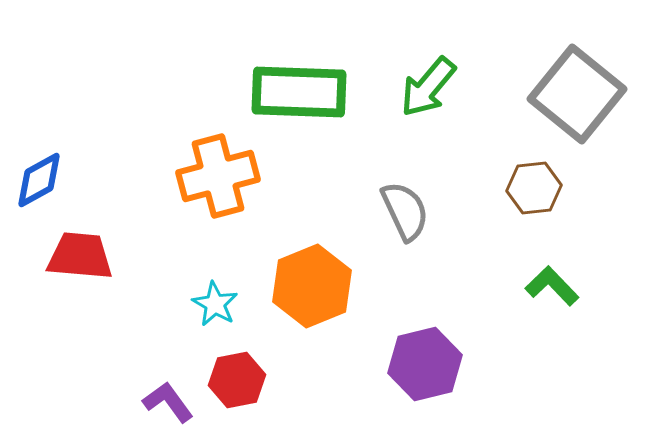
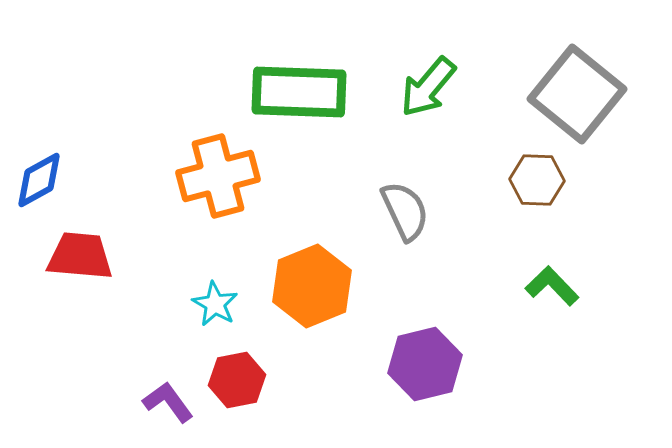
brown hexagon: moved 3 px right, 8 px up; rotated 8 degrees clockwise
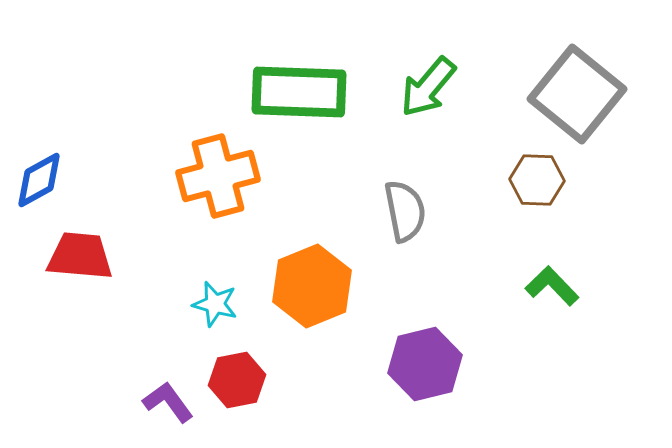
gray semicircle: rotated 14 degrees clockwise
cyan star: rotated 15 degrees counterclockwise
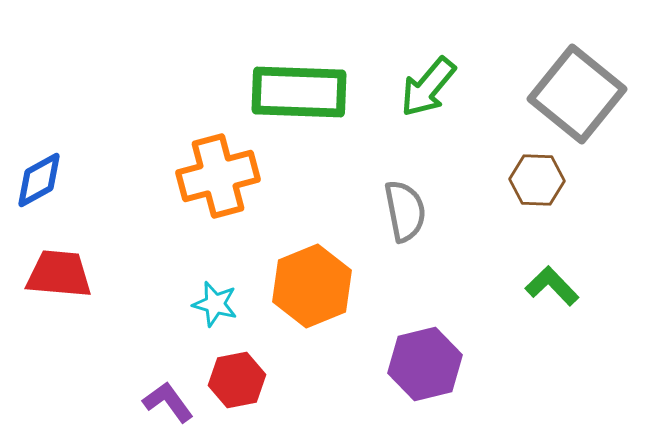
red trapezoid: moved 21 px left, 18 px down
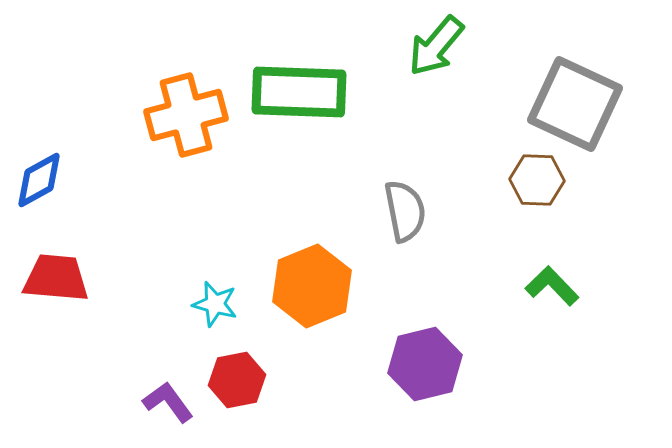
green arrow: moved 8 px right, 41 px up
gray square: moved 2 px left, 10 px down; rotated 14 degrees counterclockwise
orange cross: moved 32 px left, 61 px up
red trapezoid: moved 3 px left, 4 px down
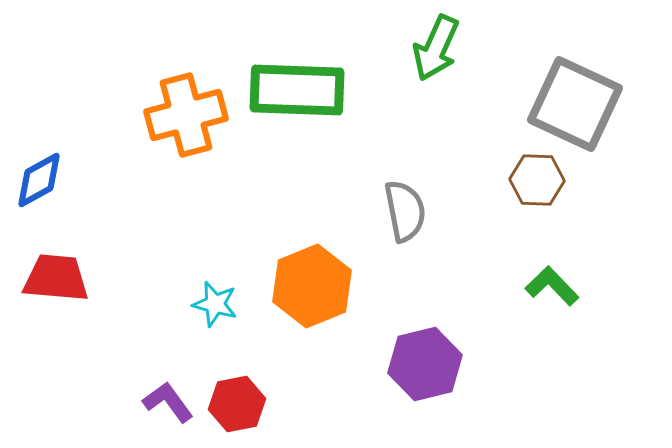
green arrow: moved 2 px down; rotated 16 degrees counterclockwise
green rectangle: moved 2 px left, 2 px up
red hexagon: moved 24 px down
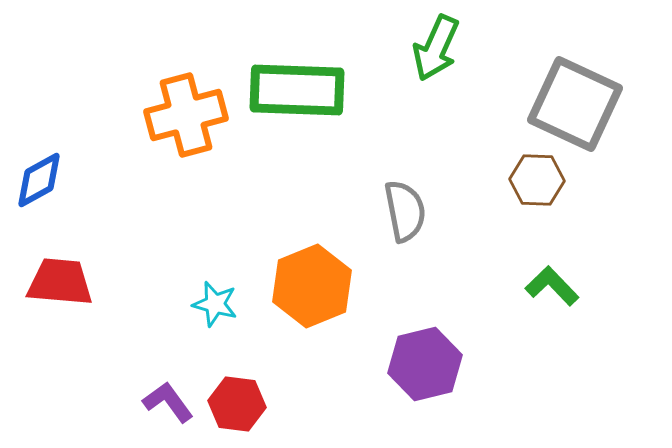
red trapezoid: moved 4 px right, 4 px down
red hexagon: rotated 18 degrees clockwise
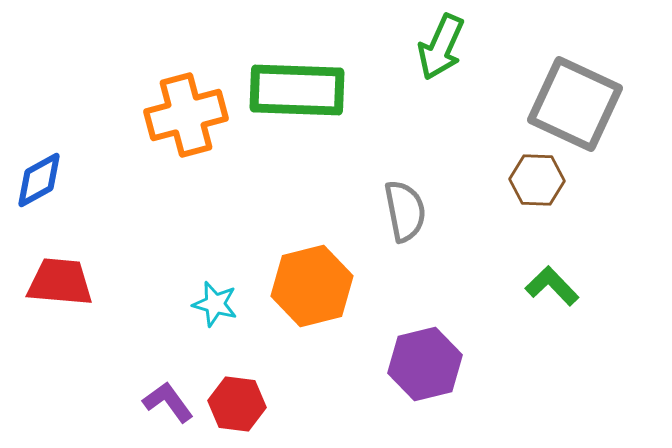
green arrow: moved 5 px right, 1 px up
orange hexagon: rotated 8 degrees clockwise
